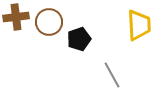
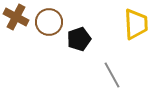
brown cross: rotated 35 degrees clockwise
yellow trapezoid: moved 3 px left, 1 px up
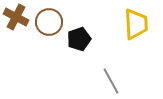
gray line: moved 1 px left, 6 px down
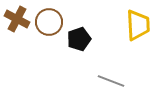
brown cross: moved 1 px right, 2 px down
yellow trapezoid: moved 2 px right, 1 px down
gray line: rotated 40 degrees counterclockwise
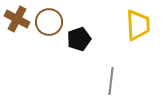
gray line: rotated 76 degrees clockwise
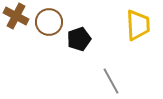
brown cross: moved 1 px left, 3 px up
gray line: rotated 36 degrees counterclockwise
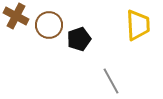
brown circle: moved 3 px down
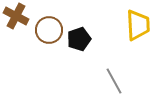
brown circle: moved 5 px down
gray line: moved 3 px right
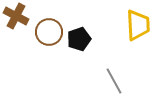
brown circle: moved 2 px down
